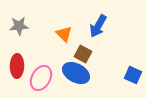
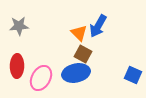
orange triangle: moved 15 px right, 1 px up
blue ellipse: rotated 40 degrees counterclockwise
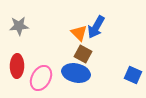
blue arrow: moved 2 px left, 1 px down
blue ellipse: rotated 24 degrees clockwise
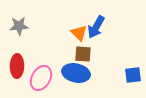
brown square: rotated 24 degrees counterclockwise
blue square: rotated 30 degrees counterclockwise
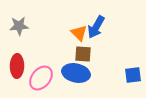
pink ellipse: rotated 10 degrees clockwise
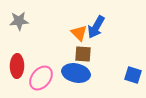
gray star: moved 5 px up
blue square: rotated 24 degrees clockwise
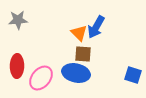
gray star: moved 1 px left, 1 px up
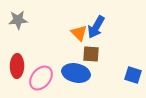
brown square: moved 8 px right
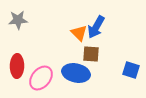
blue square: moved 2 px left, 5 px up
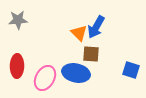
pink ellipse: moved 4 px right; rotated 10 degrees counterclockwise
